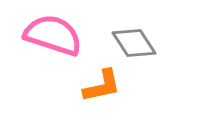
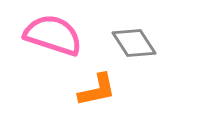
orange L-shape: moved 5 px left, 4 px down
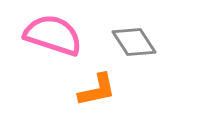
gray diamond: moved 1 px up
